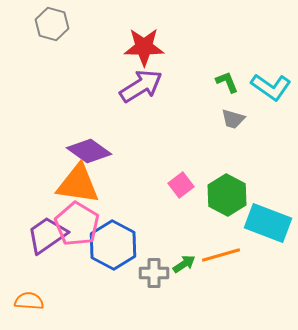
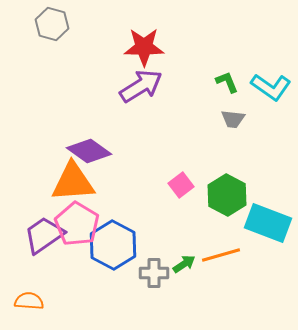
gray trapezoid: rotated 10 degrees counterclockwise
orange triangle: moved 5 px left, 2 px up; rotated 12 degrees counterclockwise
purple trapezoid: moved 3 px left
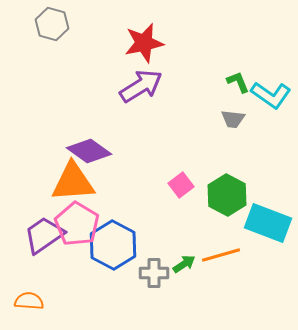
red star: moved 4 px up; rotated 12 degrees counterclockwise
green L-shape: moved 11 px right
cyan L-shape: moved 8 px down
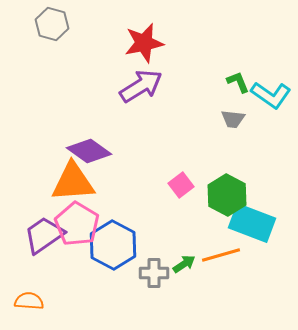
cyan rectangle: moved 16 px left
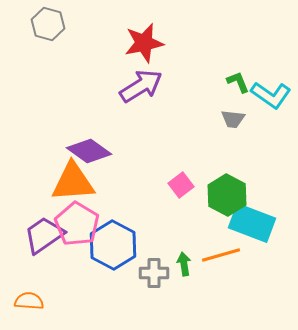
gray hexagon: moved 4 px left
green arrow: rotated 65 degrees counterclockwise
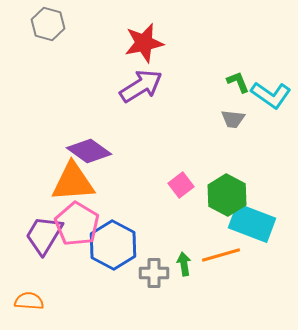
purple trapezoid: rotated 24 degrees counterclockwise
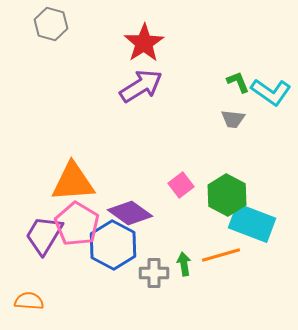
gray hexagon: moved 3 px right
red star: rotated 21 degrees counterclockwise
cyan L-shape: moved 3 px up
purple diamond: moved 41 px right, 62 px down
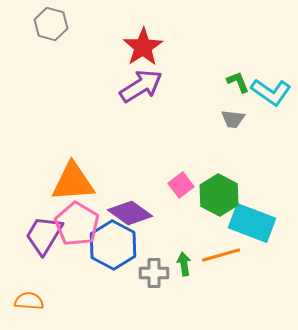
red star: moved 1 px left, 4 px down
green hexagon: moved 8 px left
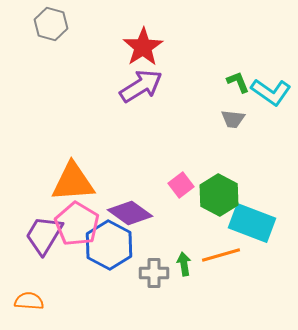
blue hexagon: moved 4 px left
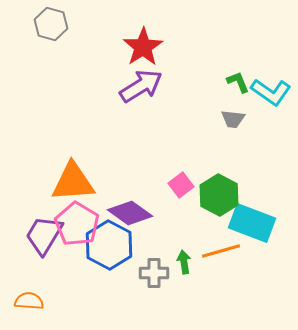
orange line: moved 4 px up
green arrow: moved 2 px up
